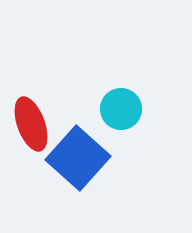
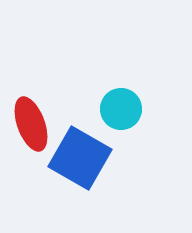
blue square: moved 2 px right; rotated 12 degrees counterclockwise
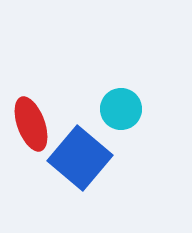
blue square: rotated 10 degrees clockwise
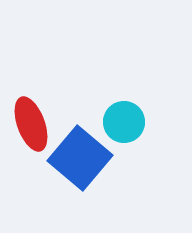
cyan circle: moved 3 px right, 13 px down
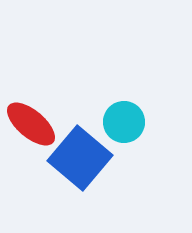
red ellipse: rotated 30 degrees counterclockwise
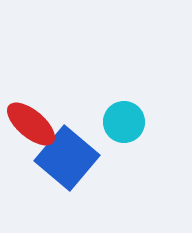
blue square: moved 13 px left
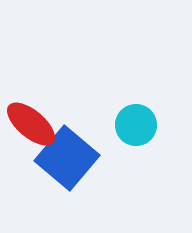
cyan circle: moved 12 px right, 3 px down
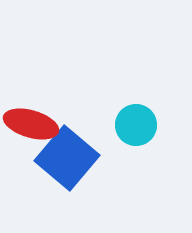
red ellipse: rotated 24 degrees counterclockwise
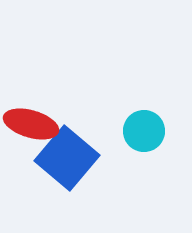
cyan circle: moved 8 px right, 6 px down
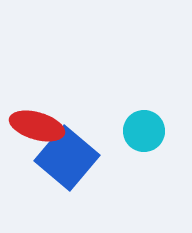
red ellipse: moved 6 px right, 2 px down
